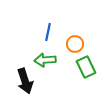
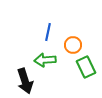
orange circle: moved 2 px left, 1 px down
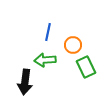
black arrow: moved 1 px down; rotated 25 degrees clockwise
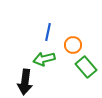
green arrow: moved 1 px left, 1 px up; rotated 10 degrees counterclockwise
green rectangle: rotated 15 degrees counterclockwise
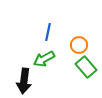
orange circle: moved 6 px right
green arrow: rotated 15 degrees counterclockwise
black arrow: moved 1 px left, 1 px up
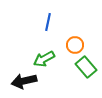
blue line: moved 10 px up
orange circle: moved 4 px left
black arrow: rotated 70 degrees clockwise
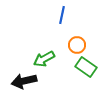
blue line: moved 14 px right, 7 px up
orange circle: moved 2 px right
green rectangle: rotated 15 degrees counterclockwise
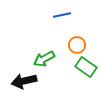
blue line: rotated 66 degrees clockwise
